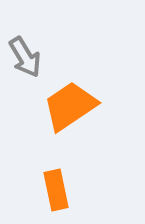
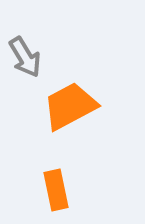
orange trapezoid: rotated 6 degrees clockwise
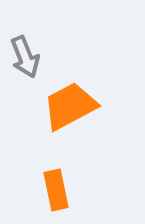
gray arrow: rotated 9 degrees clockwise
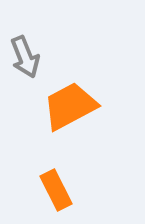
orange rectangle: rotated 15 degrees counterclockwise
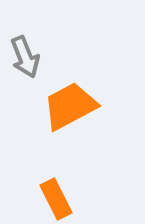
orange rectangle: moved 9 px down
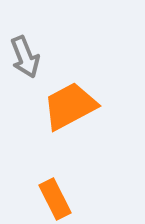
orange rectangle: moved 1 px left
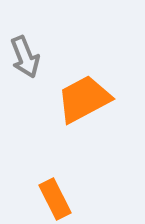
orange trapezoid: moved 14 px right, 7 px up
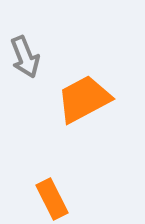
orange rectangle: moved 3 px left
